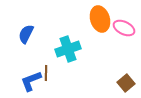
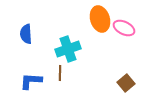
blue semicircle: rotated 30 degrees counterclockwise
brown line: moved 14 px right
blue L-shape: rotated 25 degrees clockwise
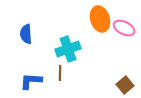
brown square: moved 1 px left, 2 px down
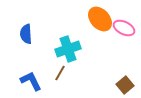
orange ellipse: rotated 25 degrees counterclockwise
brown line: rotated 28 degrees clockwise
blue L-shape: rotated 60 degrees clockwise
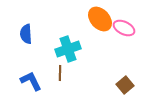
brown line: rotated 28 degrees counterclockwise
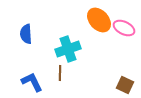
orange ellipse: moved 1 px left, 1 px down
blue L-shape: moved 1 px right, 1 px down
brown square: rotated 24 degrees counterclockwise
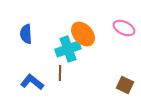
orange ellipse: moved 16 px left, 14 px down
blue L-shape: rotated 25 degrees counterclockwise
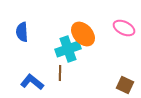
blue semicircle: moved 4 px left, 2 px up
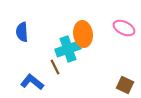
orange ellipse: rotated 35 degrees clockwise
brown line: moved 5 px left, 6 px up; rotated 28 degrees counterclockwise
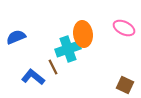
blue semicircle: moved 6 px left, 5 px down; rotated 72 degrees clockwise
brown line: moved 2 px left
blue L-shape: moved 1 px right, 5 px up
